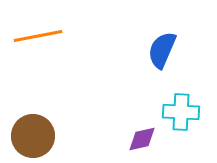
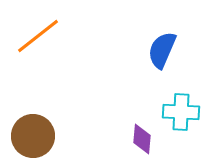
orange line: rotated 27 degrees counterclockwise
purple diamond: rotated 72 degrees counterclockwise
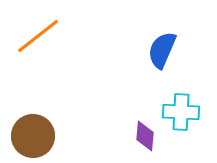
purple diamond: moved 3 px right, 3 px up
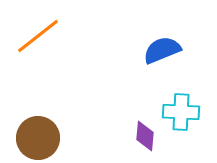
blue semicircle: rotated 45 degrees clockwise
brown circle: moved 5 px right, 2 px down
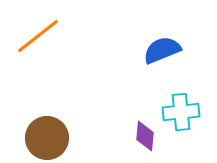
cyan cross: rotated 9 degrees counterclockwise
brown circle: moved 9 px right
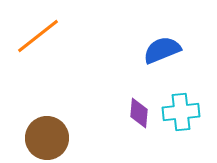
purple diamond: moved 6 px left, 23 px up
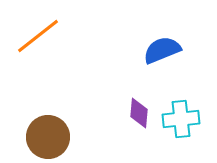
cyan cross: moved 7 px down
brown circle: moved 1 px right, 1 px up
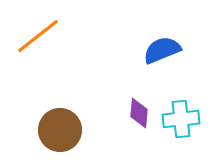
brown circle: moved 12 px right, 7 px up
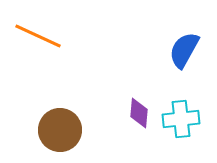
orange line: rotated 63 degrees clockwise
blue semicircle: moved 22 px right; rotated 39 degrees counterclockwise
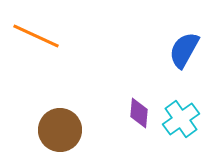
orange line: moved 2 px left
cyan cross: rotated 30 degrees counterclockwise
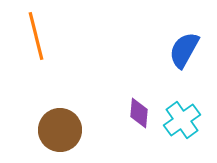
orange line: rotated 51 degrees clockwise
cyan cross: moved 1 px right, 1 px down
